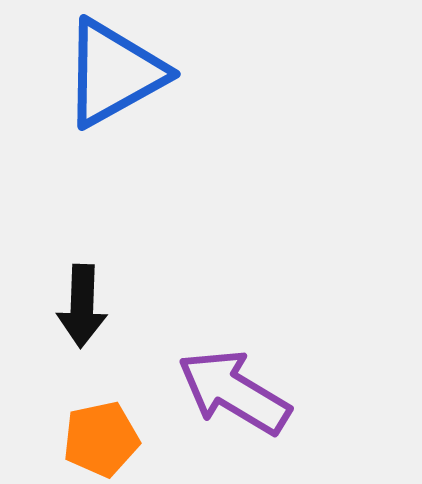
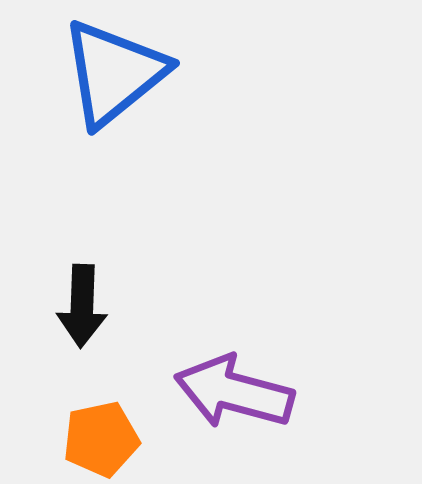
blue triangle: rotated 10 degrees counterclockwise
purple arrow: rotated 16 degrees counterclockwise
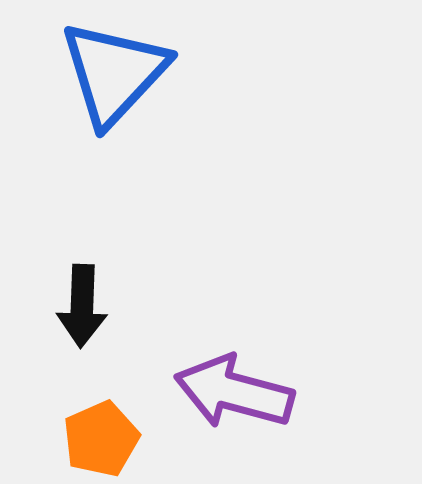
blue triangle: rotated 8 degrees counterclockwise
orange pentagon: rotated 12 degrees counterclockwise
